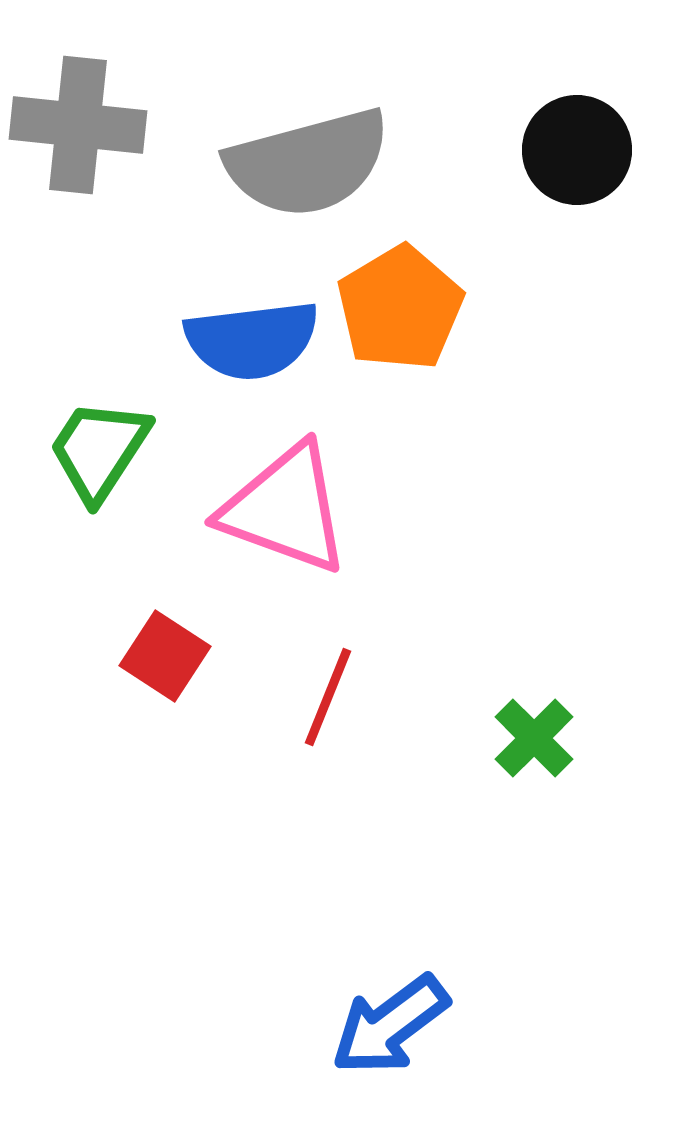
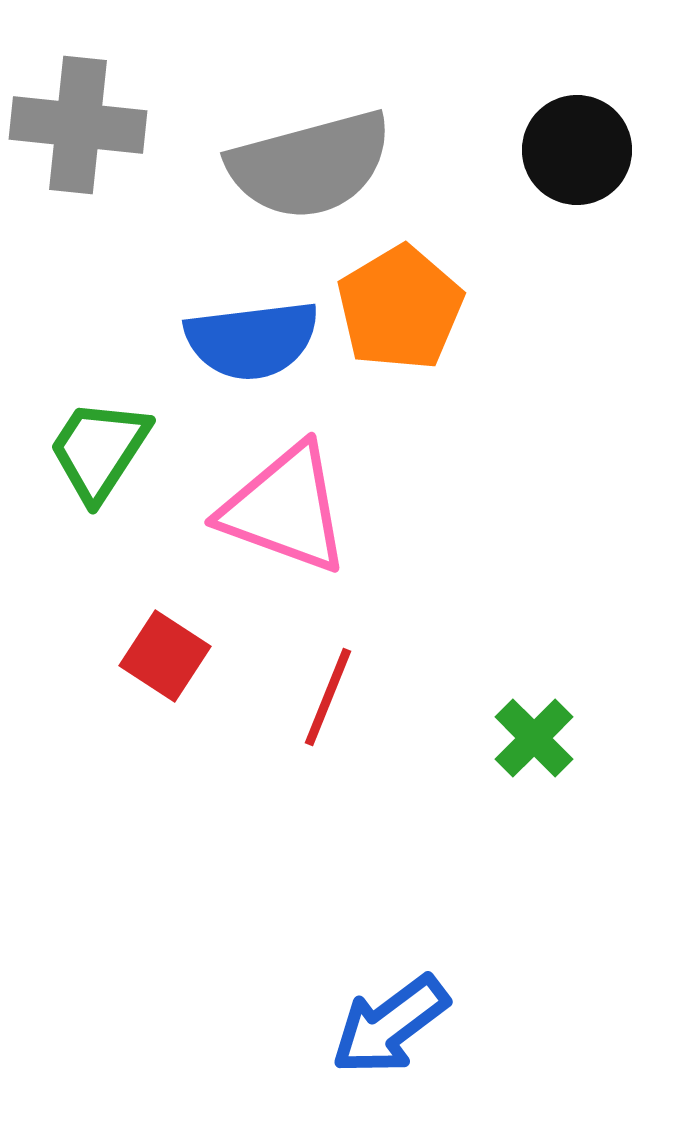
gray semicircle: moved 2 px right, 2 px down
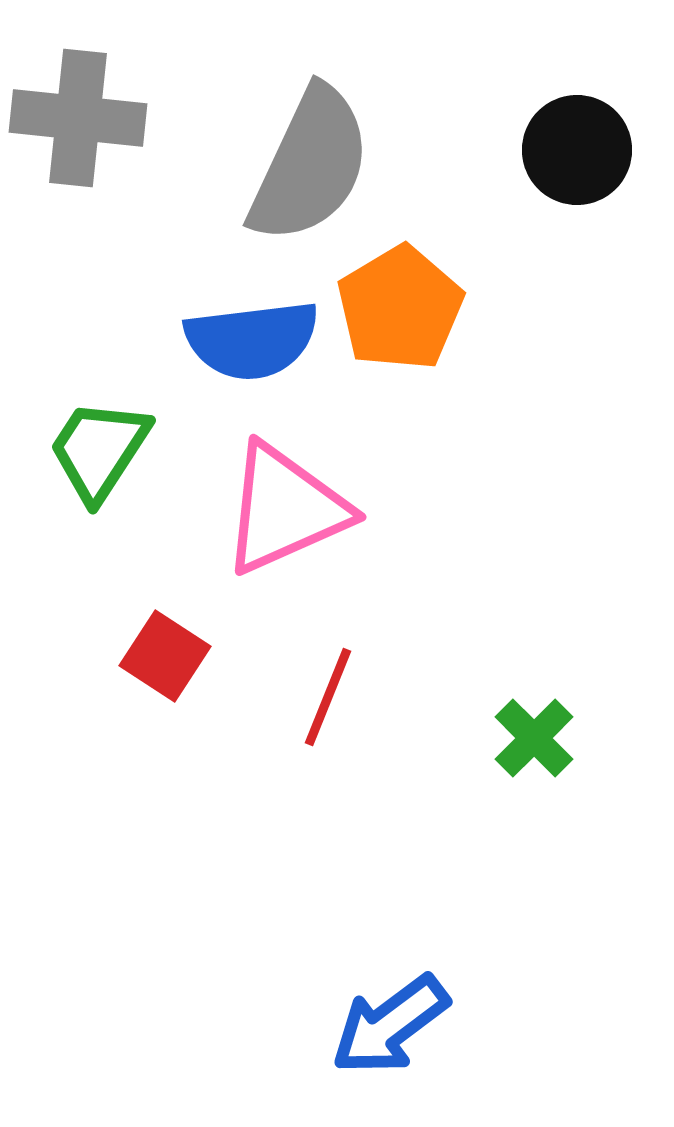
gray cross: moved 7 px up
gray semicircle: rotated 50 degrees counterclockwise
pink triangle: rotated 44 degrees counterclockwise
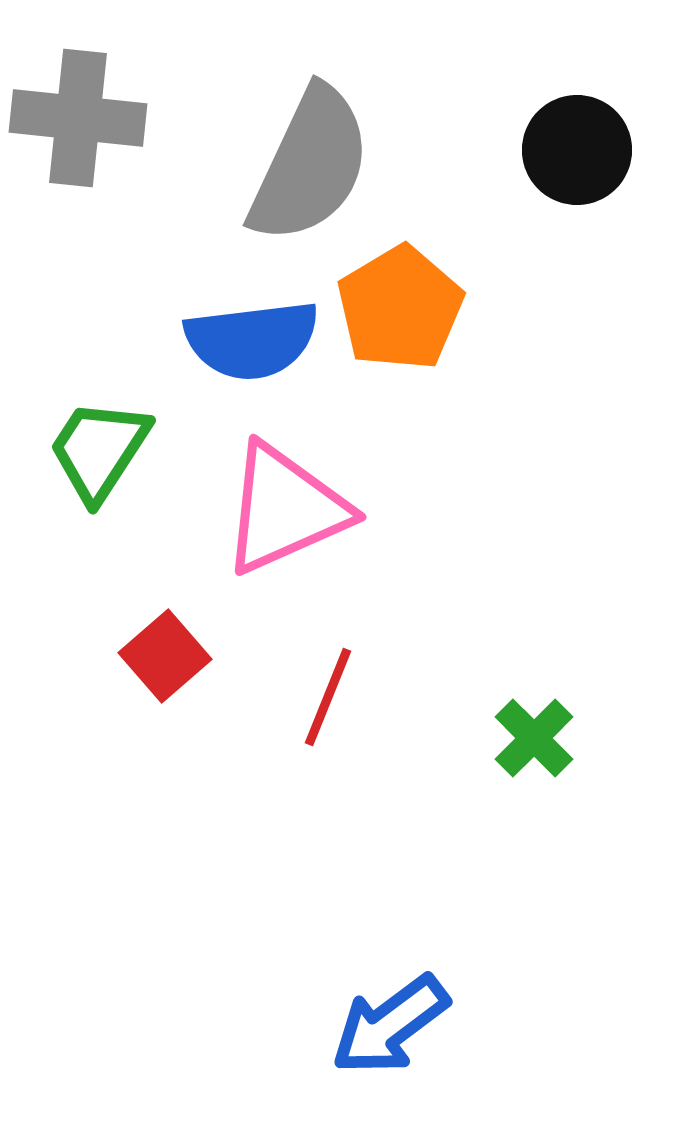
red square: rotated 16 degrees clockwise
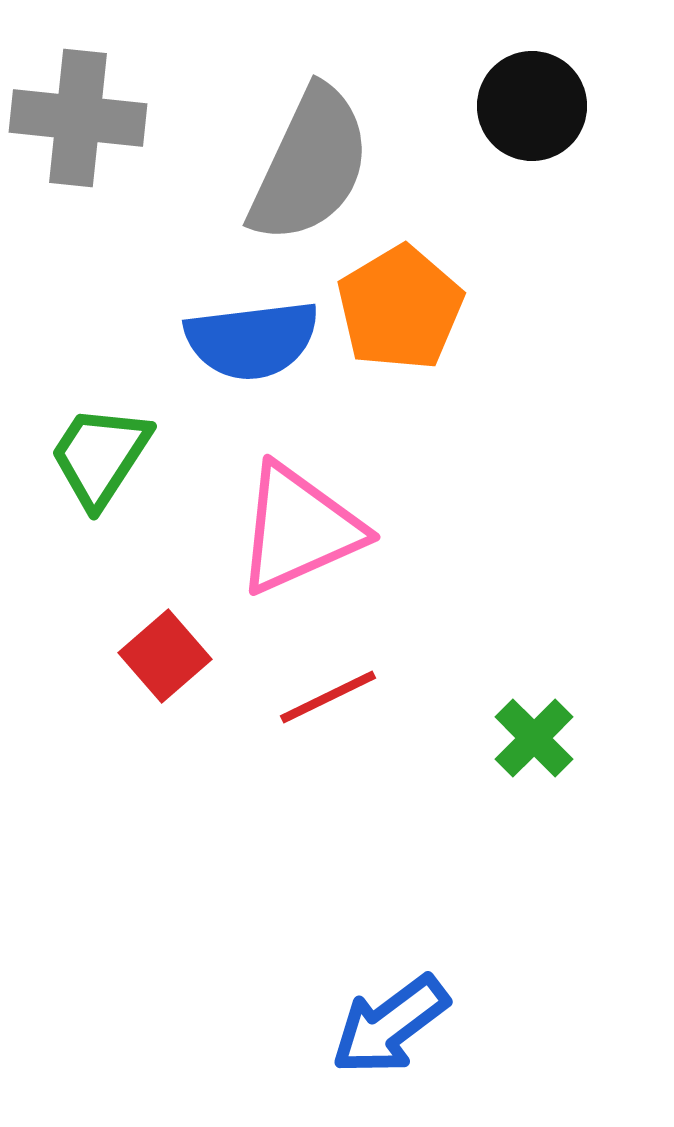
black circle: moved 45 px left, 44 px up
green trapezoid: moved 1 px right, 6 px down
pink triangle: moved 14 px right, 20 px down
red line: rotated 42 degrees clockwise
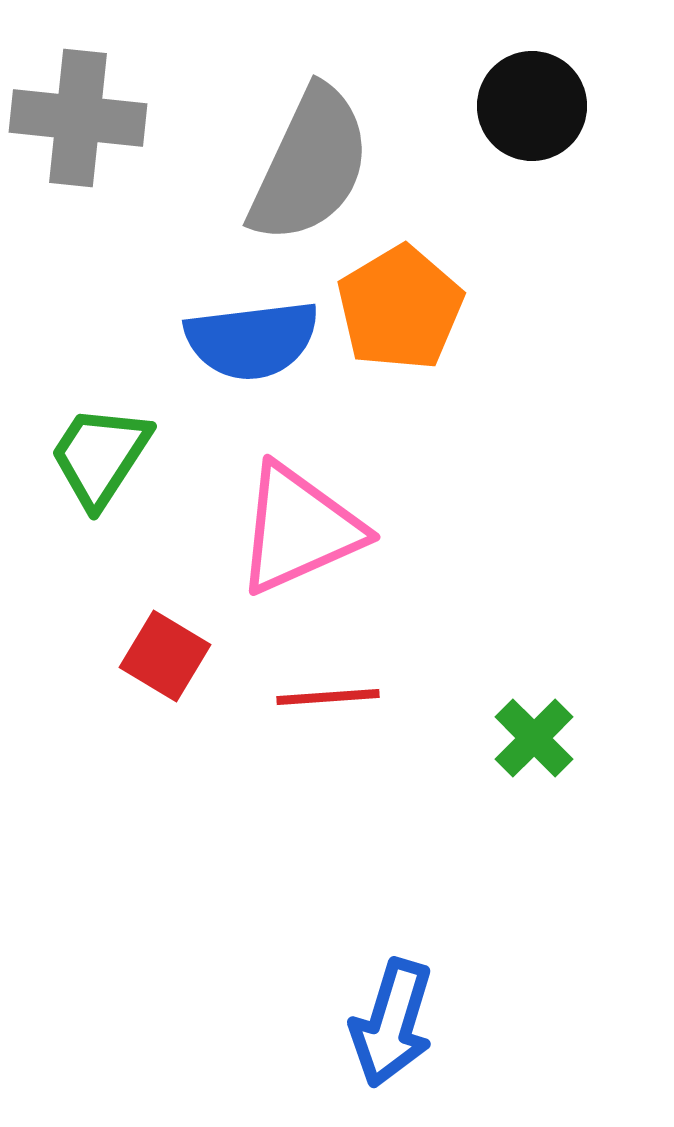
red square: rotated 18 degrees counterclockwise
red line: rotated 22 degrees clockwise
blue arrow: moved 2 px right, 2 px up; rotated 36 degrees counterclockwise
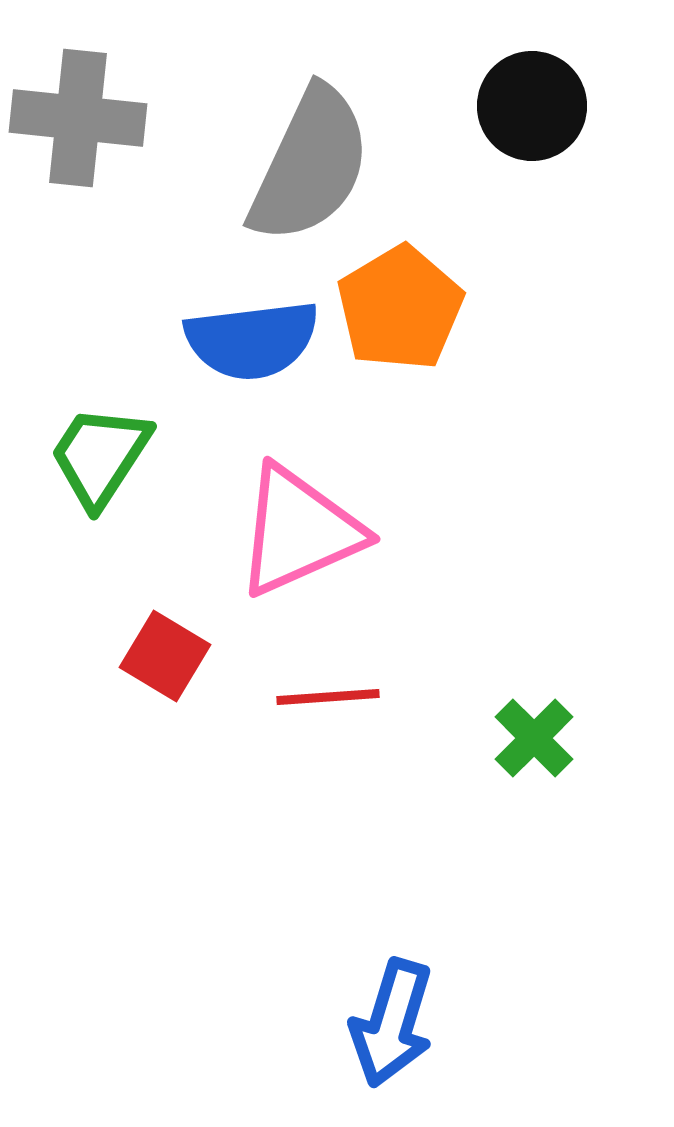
pink triangle: moved 2 px down
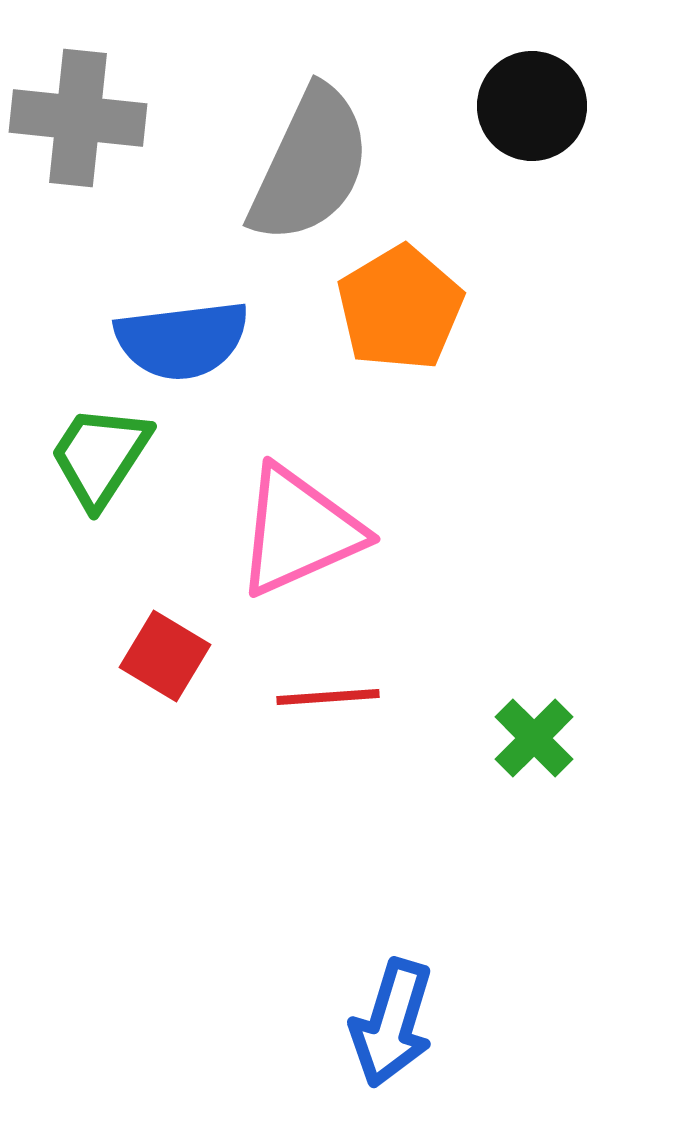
blue semicircle: moved 70 px left
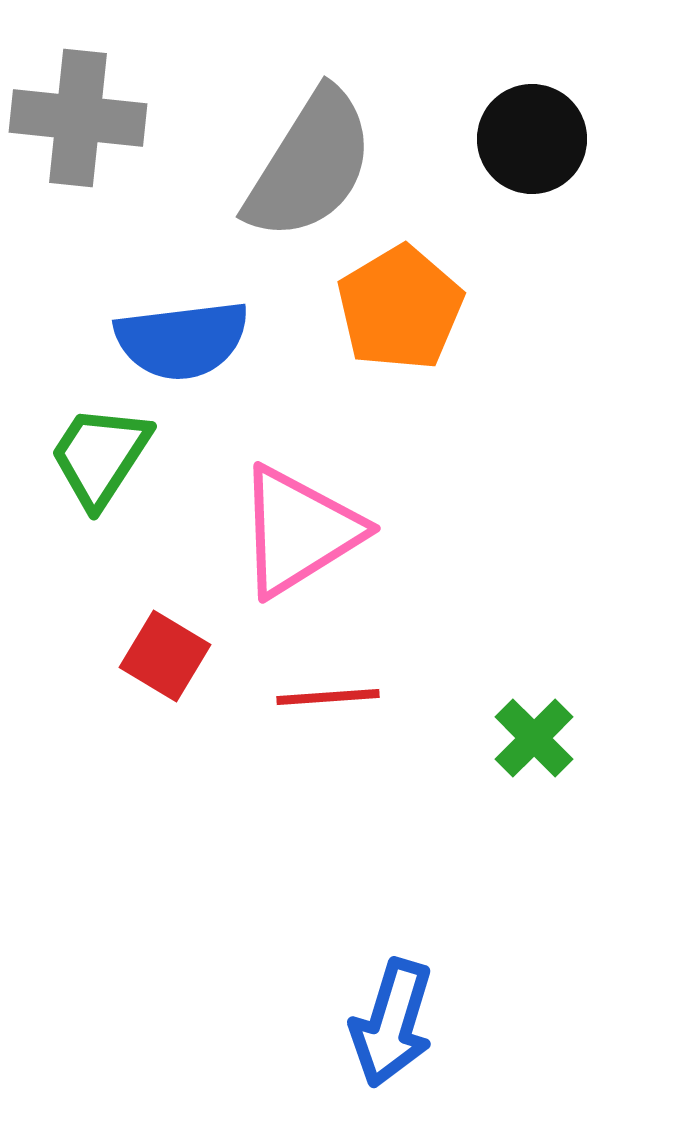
black circle: moved 33 px down
gray semicircle: rotated 7 degrees clockwise
pink triangle: rotated 8 degrees counterclockwise
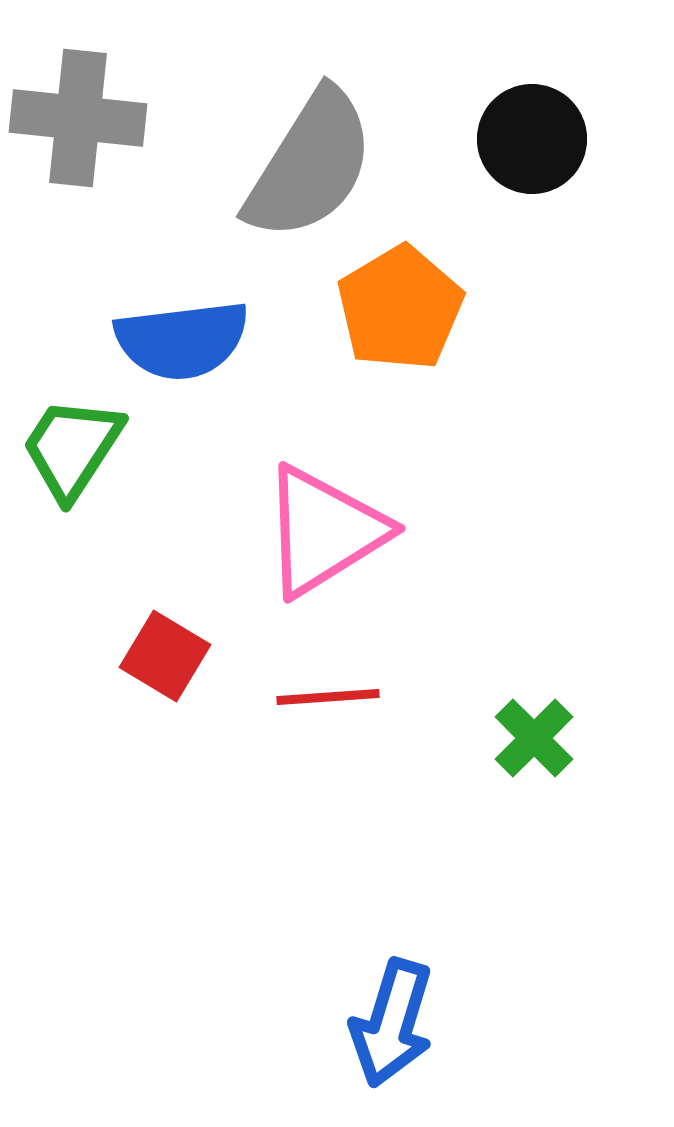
green trapezoid: moved 28 px left, 8 px up
pink triangle: moved 25 px right
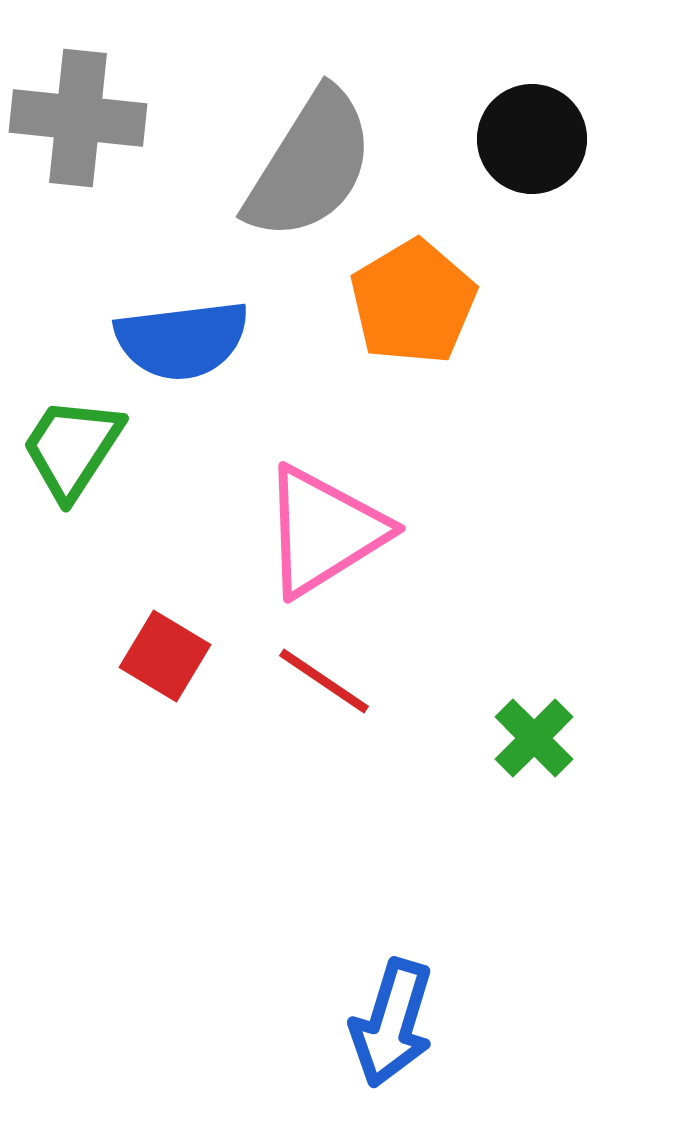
orange pentagon: moved 13 px right, 6 px up
red line: moved 4 px left, 16 px up; rotated 38 degrees clockwise
